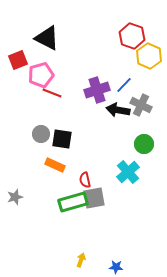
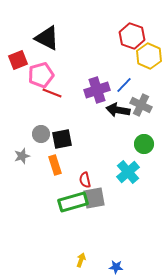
black square: rotated 20 degrees counterclockwise
orange rectangle: rotated 48 degrees clockwise
gray star: moved 7 px right, 41 px up
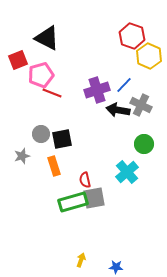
orange rectangle: moved 1 px left, 1 px down
cyan cross: moved 1 px left
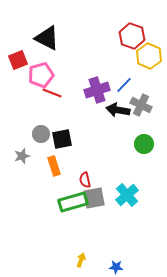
cyan cross: moved 23 px down
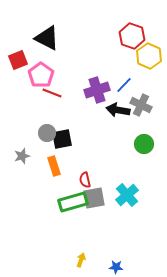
pink pentagon: rotated 20 degrees counterclockwise
gray circle: moved 6 px right, 1 px up
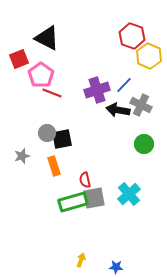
red square: moved 1 px right, 1 px up
cyan cross: moved 2 px right, 1 px up
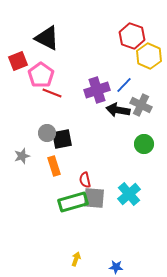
red square: moved 1 px left, 2 px down
gray square: rotated 15 degrees clockwise
yellow arrow: moved 5 px left, 1 px up
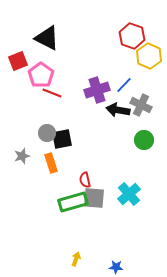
green circle: moved 4 px up
orange rectangle: moved 3 px left, 3 px up
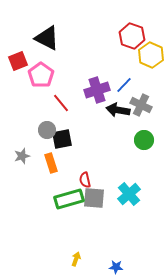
yellow hexagon: moved 2 px right, 1 px up
red line: moved 9 px right, 10 px down; rotated 30 degrees clockwise
gray circle: moved 3 px up
green rectangle: moved 4 px left, 3 px up
